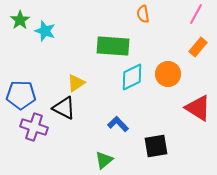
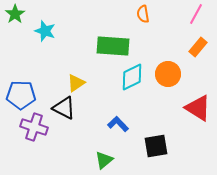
green star: moved 5 px left, 6 px up
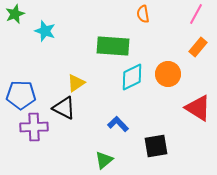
green star: rotated 12 degrees clockwise
purple cross: rotated 20 degrees counterclockwise
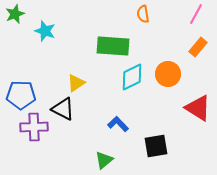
black triangle: moved 1 px left, 1 px down
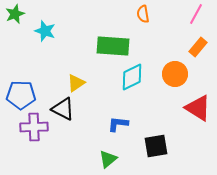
orange circle: moved 7 px right
blue L-shape: rotated 40 degrees counterclockwise
green triangle: moved 4 px right, 1 px up
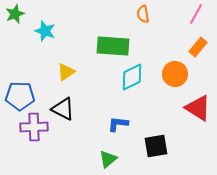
yellow triangle: moved 10 px left, 11 px up
blue pentagon: moved 1 px left, 1 px down
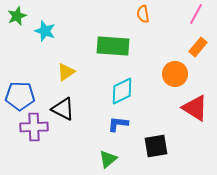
green star: moved 2 px right, 2 px down
cyan diamond: moved 10 px left, 14 px down
red triangle: moved 3 px left
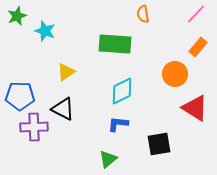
pink line: rotated 15 degrees clockwise
green rectangle: moved 2 px right, 2 px up
black square: moved 3 px right, 2 px up
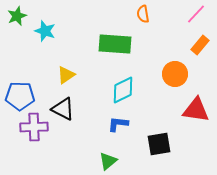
orange rectangle: moved 2 px right, 2 px up
yellow triangle: moved 3 px down
cyan diamond: moved 1 px right, 1 px up
red triangle: moved 1 px right, 2 px down; rotated 24 degrees counterclockwise
green triangle: moved 2 px down
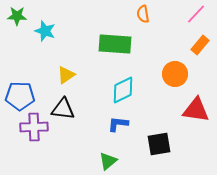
green star: rotated 24 degrees clockwise
black triangle: rotated 20 degrees counterclockwise
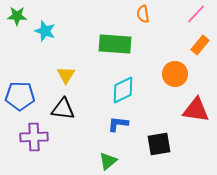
yellow triangle: rotated 24 degrees counterclockwise
purple cross: moved 10 px down
